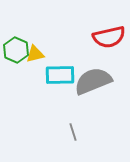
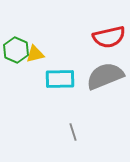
cyan rectangle: moved 4 px down
gray semicircle: moved 12 px right, 5 px up
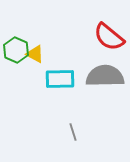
red semicircle: rotated 52 degrees clockwise
yellow triangle: rotated 42 degrees clockwise
gray semicircle: rotated 21 degrees clockwise
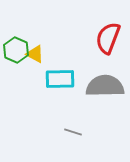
red semicircle: moved 1 px left, 1 px down; rotated 72 degrees clockwise
gray semicircle: moved 10 px down
gray line: rotated 54 degrees counterclockwise
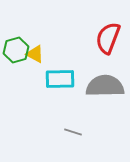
green hexagon: rotated 20 degrees clockwise
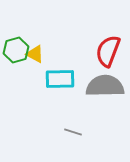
red semicircle: moved 13 px down
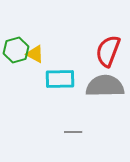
gray line: rotated 18 degrees counterclockwise
